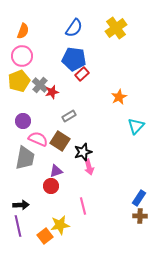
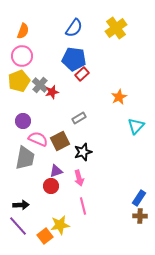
gray rectangle: moved 10 px right, 2 px down
brown square: rotated 30 degrees clockwise
pink arrow: moved 10 px left, 11 px down
purple line: rotated 30 degrees counterclockwise
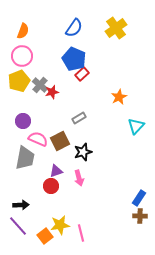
blue pentagon: rotated 15 degrees clockwise
pink line: moved 2 px left, 27 px down
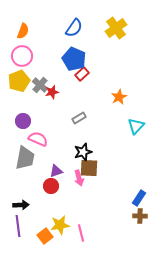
brown square: moved 29 px right, 27 px down; rotated 30 degrees clockwise
purple line: rotated 35 degrees clockwise
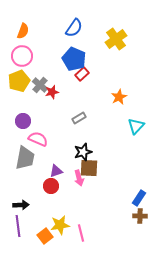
yellow cross: moved 11 px down
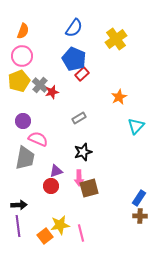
brown square: moved 20 px down; rotated 18 degrees counterclockwise
pink arrow: rotated 14 degrees clockwise
black arrow: moved 2 px left
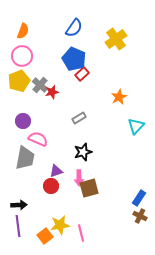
brown cross: rotated 24 degrees clockwise
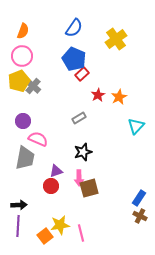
gray cross: moved 7 px left, 1 px down
red star: moved 46 px right, 3 px down; rotated 16 degrees counterclockwise
purple line: rotated 10 degrees clockwise
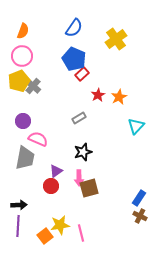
purple triangle: rotated 16 degrees counterclockwise
